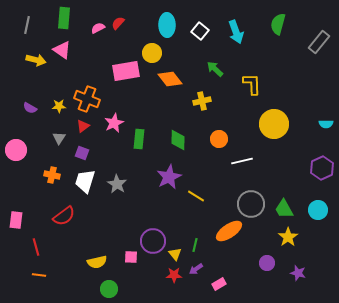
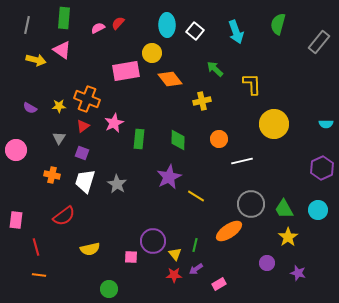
white square at (200, 31): moved 5 px left
yellow semicircle at (97, 262): moved 7 px left, 13 px up
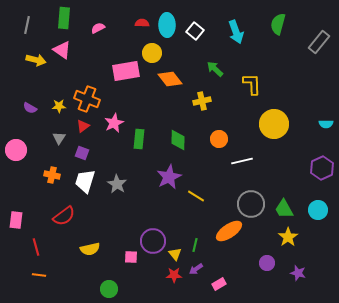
red semicircle at (118, 23): moved 24 px right; rotated 48 degrees clockwise
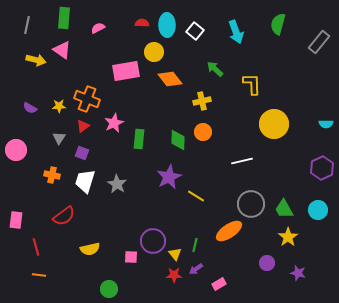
yellow circle at (152, 53): moved 2 px right, 1 px up
orange circle at (219, 139): moved 16 px left, 7 px up
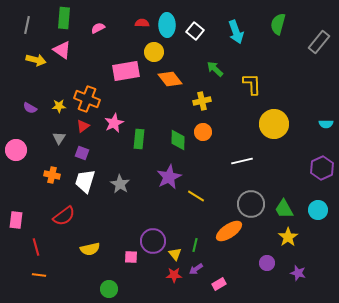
gray star at (117, 184): moved 3 px right
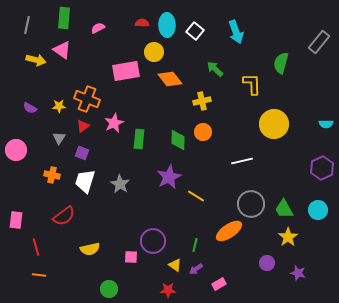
green semicircle at (278, 24): moved 3 px right, 39 px down
yellow triangle at (175, 254): moved 11 px down; rotated 16 degrees counterclockwise
red star at (174, 275): moved 6 px left, 15 px down
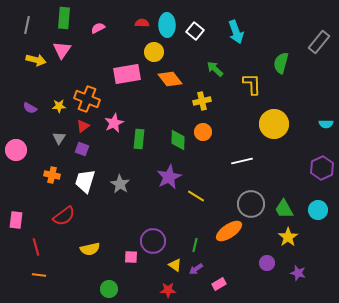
pink triangle at (62, 50): rotated 30 degrees clockwise
pink rectangle at (126, 71): moved 1 px right, 3 px down
purple square at (82, 153): moved 4 px up
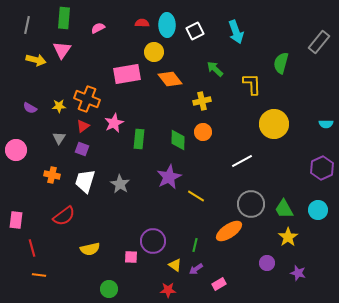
white square at (195, 31): rotated 24 degrees clockwise
white line at (242, 161): rotated 15 degrees counterclockwise
red line at (36, 247): moved 4 px left, 1 px down
